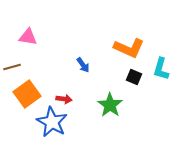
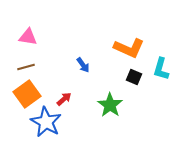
brown line: moved 14 px right
red arrow: rotated 49 degrees counterclockwise
blue star: moved 6 px left
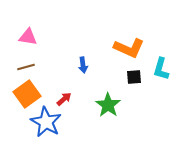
blue arrow: rotated 28 degrees clockwise
black square: rotated 28 degrees counterclockwise
green star: moved 2 px left
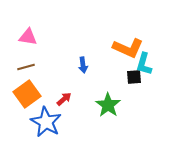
orange L-shape: moved 1 px left
cyan L-shape: moved 17 px left, 5 px up
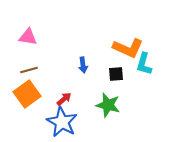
brown line: moved 3 px right, 3 px down
black square: moved 18 px left, 3 px up
green star: rotated 20 degrees counterclockwise
blue star: moved 16 px right
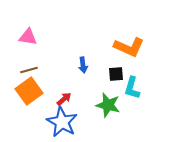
orange L-shape: moved 1 px right, 1 px up
cyan L-shape: moved 12 px left, 24 px down
orange square: moved 2 px right, 3 px up
